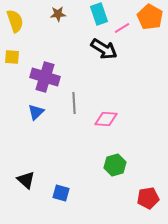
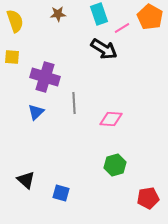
pink diamond: moved 5 px right
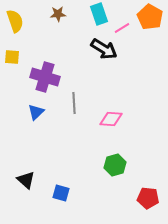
red pentagon: rotated 15 degrees clockwise
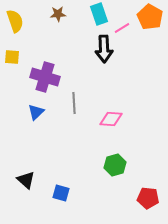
black arrow: rotated 56 degrees clockwise
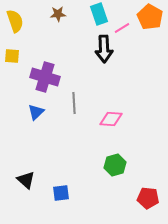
yellow square: moved 1 px up
blue square: rotated 24 degrees counterclockwise
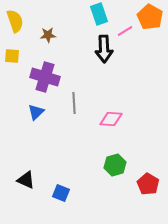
brown star: moved 10 px left, 21 px down
pink line: moved 3 px right, 3 px down
black triangle: rotated 18 degrees counterclockwise
blue square: rotated 30 degrees clockwise
red pentagon: moved 14 px up; rotated 25 degrees clockwise
